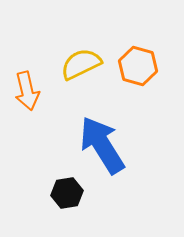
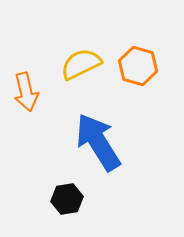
orange arrow: moved 1 px left, 1 px down
blue arrow: moved 4 px left, 3 px up
black hexagon: moved 6 px down
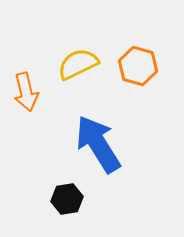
yellow semicircle: moved 3 px left
blue arrow: moved 2 px down
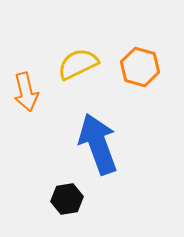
orange hexagon: moved 2 px right, 1 px down
blue arrow: rotated 12 degrees clockwise
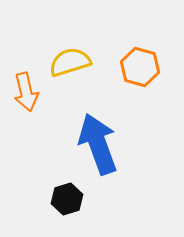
yellow semicircle: moved 8 px left, 2 px up; rotated 9 degrees clockwise
black hexagon: rotated 8 degrees counterclockwise
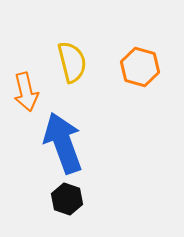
yellow semicircle: moved 2 px right; rotated 93 degrees clockwise
blue arrow: moved 35 px left, 1 px up
black hexagon: rotated 24 degrees counterclockwise
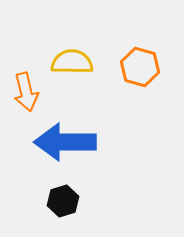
yellow semicircle: rotated 75 degrees counterclockwise
blue arrow: moved 2 px right, 1 px up; rotated 70 degrees counterclockwise
black hexagon: moved 4 px left, 2 px down; rotated 24 degrees clockwise
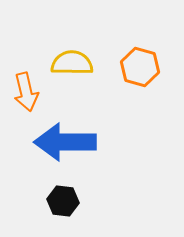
yellow semicircle: moved 1 px down
black hexagon: rotated 24 degrees clockwise
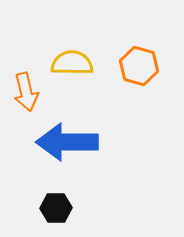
orange hexagon: moved 1 px left, 1 px up
blue arrow: moved 2 px right
black hexagon: moved 7 px left, 7 px down; rotated 8 degrees counterclockwise
